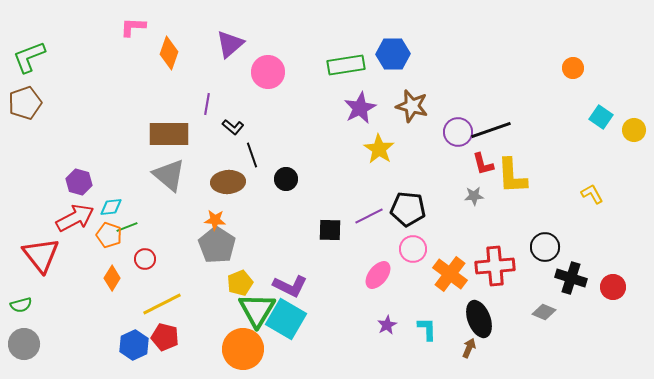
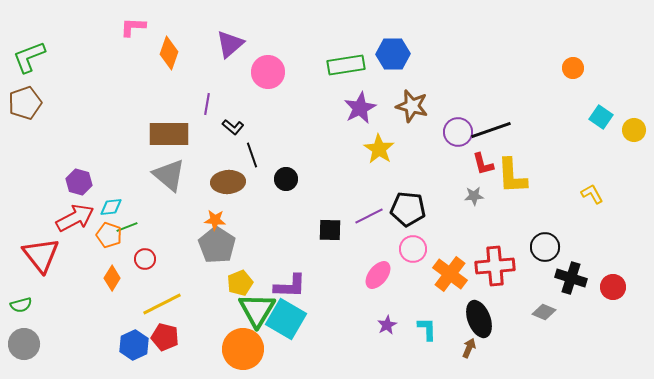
purple L-shape at (290, 286): rotated 24 degrees counterclockwise
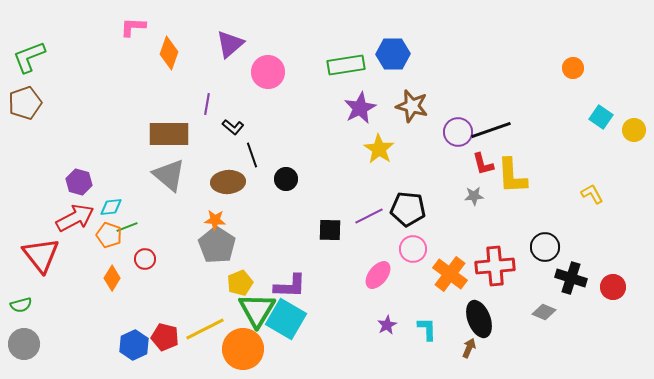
yellow line at (162, 304): moved 43 px right, 25 px down
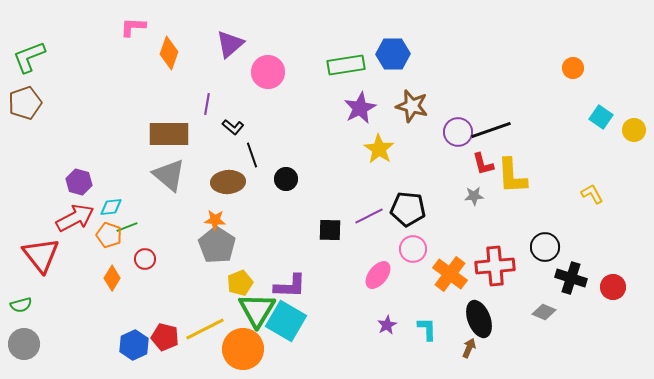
cyan square at (286, 319): moved 2 px down
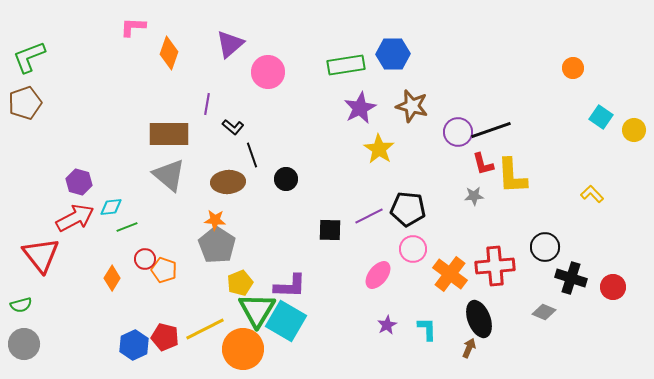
yellow L-shape at (592, 194): rotated 15 degrees counterclockwise
orange pentagon at (109, 235): moved 55 px right, 35 px down
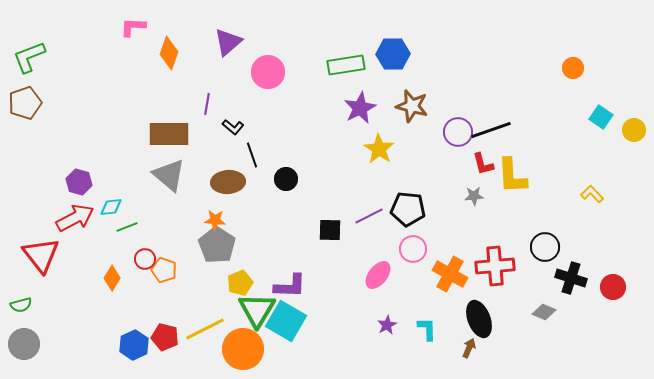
purple triangle at (230, 44): moved 2 px left, 2 px up
orange cross at (450, 274): rotated 8 degrees counterclockwise
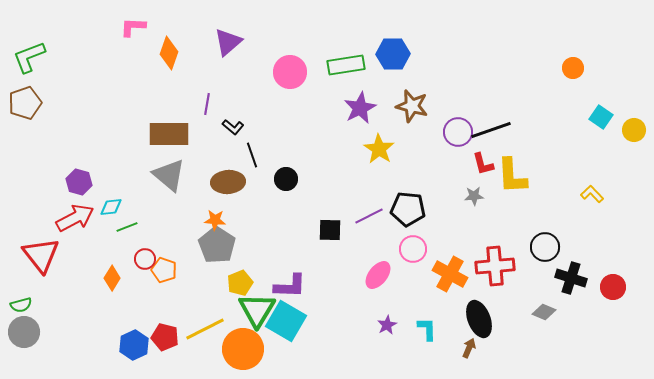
pink circle at (268, 72): moved 22 px right
gray circle at (24, 344): moved 12 px up
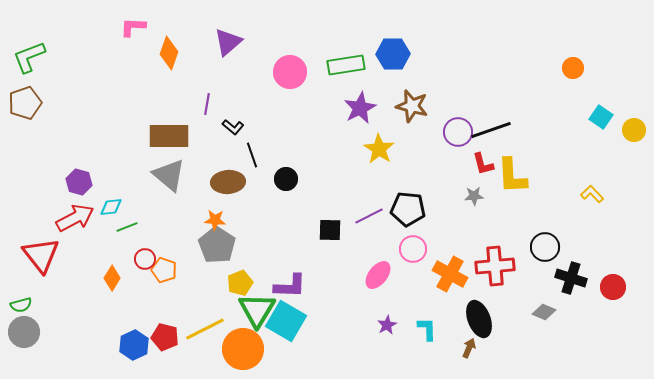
brown rectangle at (169, 134): moved 2 px down
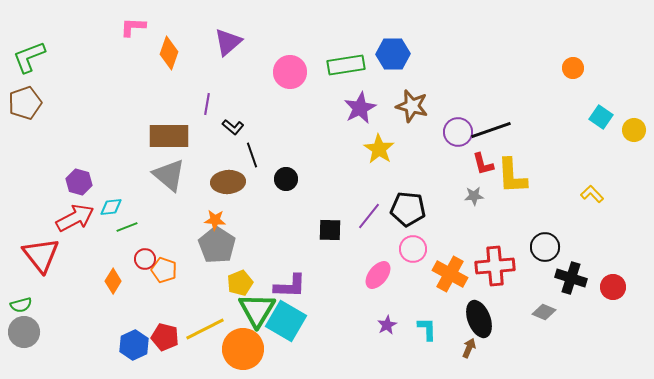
purple line at (369, 216): rotated 24 degrees counterclockwise
orange diamond at (112, 278): moved 1 px right, 3 px down
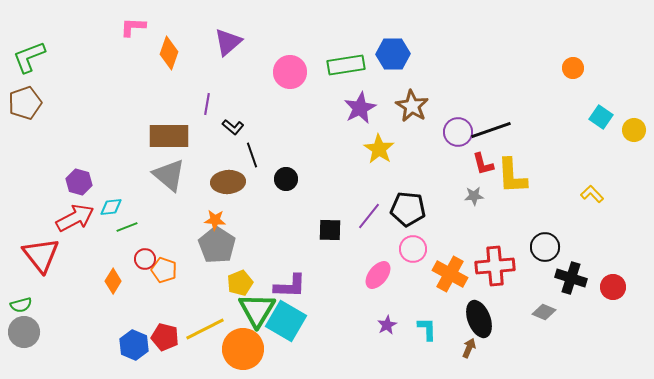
brown star at (412, 106): rotated 16 degrees clockwise
blue hexagon at (134, 345): rotated 12 degrees counterclockwise
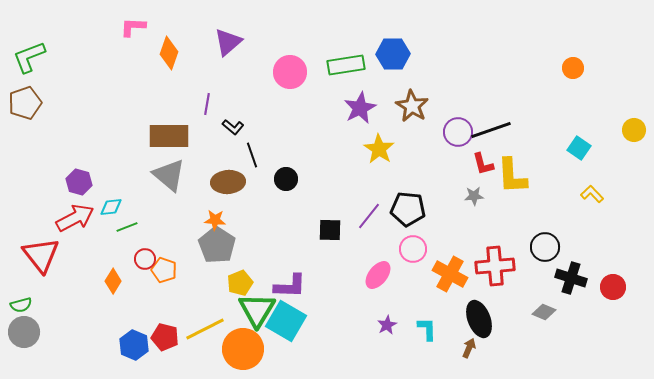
cyan square at (601, 117): moved 22 px left, 31 px down
